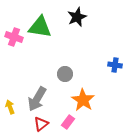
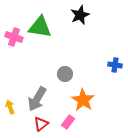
black star: moved 3 px right, 2 px up
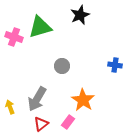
green triangle: rotated 25 degrees counterclockwise
gray circle: moved 3 px left, 8 px up
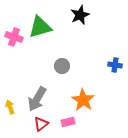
pink rectangle: rotated 40 degrees clockwise
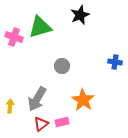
blue cross: moved 3 px up
yellow arrow: moved 1 px up; rotated 24 degrees clockwise
pink rectangle: moved 6 px left
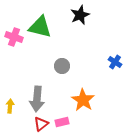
green triangle: rotated 30 degrees clockwise
blue cross: rotated 24 degrees clockwise
gray arrow: rotated 25 degrees counterclockwise
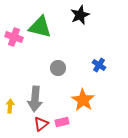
blue cross: moved 16 px left, 3 px down
gray circle: moved 4 px left, 2 px down
gray arrow: moved 2 px left
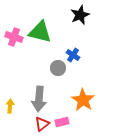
green triangle: moved 5 px down
blue cross: moved 26 px left, 10 px up
gray arrow: moved 4 px right
red triangle: moved 1 px right
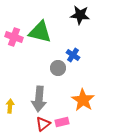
black star: rotated 30 degrees clockwise
red triangle: moved 1 px right
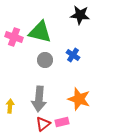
gray circle: moved 13 px left, 8 px up
orange star: moved 4 px left, 1 px up; rotated 15 degrees counterclockwise
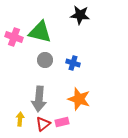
blue cross: moved 8 px down; rotated 16 degrees counterclockwise
yellow arrow: moved 10 px right, 13 px down
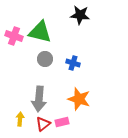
pink cross: moved 1 px up
gray circle: moved 1 px up
